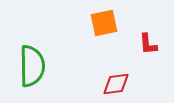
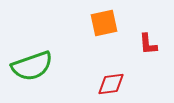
green semicircle: rotated 72 degrees clockwise
red diamond: moved 5 px left
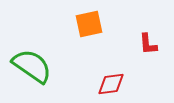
orange square: moved 15 px left, 1 px down
green semicircle: rotated 126 degrees counterclockwise
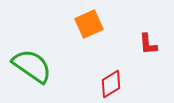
orange square: rotated 12 degrees counterclockwise
red diamond: rotated 24 degrees counterclockwise
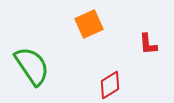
green semicircle: rotated 21 degrees clockwise
red diamond: moved 1 px left, 1 px down
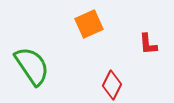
red diamond: moved 2 px right; rotated 32 degrees counterclockwise
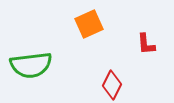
red L-shape: moved 2 px left
green semicircle: moved 1 px left, 1 px up; rotated 117 degrees clockwise
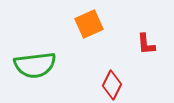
green semicircle: moved 4 px right
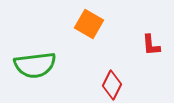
orange square: rotated 36 degrees counterclockwise
red L-shape: moved 5 px right, 1 px down
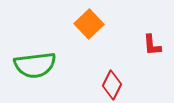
orange square: rotated 16 degrees clockwise
red L-shape: moved 1 px right
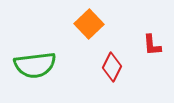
red diamond: moved 18 px up
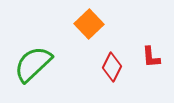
red L-shape: moved 1 px left, 12 px down
green semicircle: moved 2 px left, 1 px up; rotated 144 degrees clockwise
